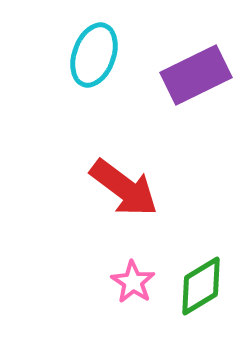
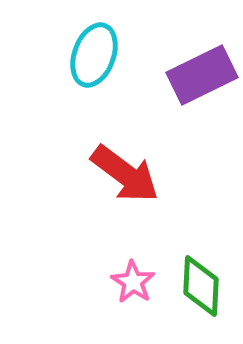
purple rectangle: moved 6 px right
red arrow: moved 1 px right, 14 px up
green diamond: rotated 56 degrees counterclockwise
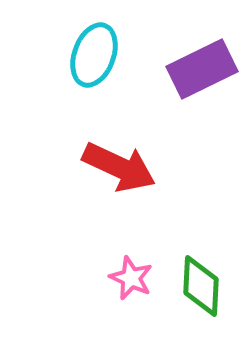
purple rectangle: moved 6 px up
red arrow: moved 6 px left, 7 px up; rotated 12 degrees counterclockwise
pink star: moved 2 px left, 4 px up; rotated 9 degrees counterclockwise
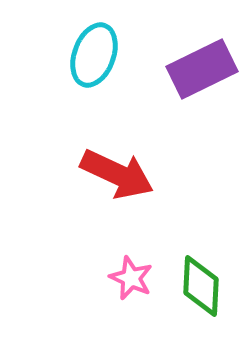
red arrow: moved 2 px left, 7 px down
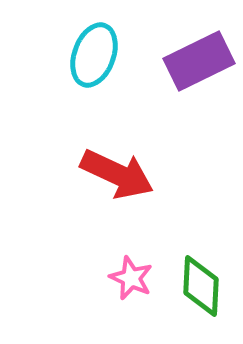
purple rectangle: moved 3 px left, 8 px up
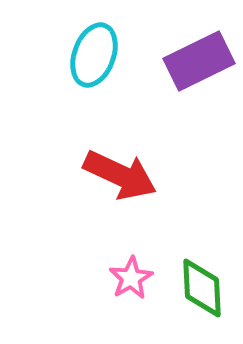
red arrow: moved 3 px right, 1 px down
pink star: rotated 18 degrees clockwise
green diamond: moved 1 px right, 2 px down; rotated 6 degrees counterclockwise
